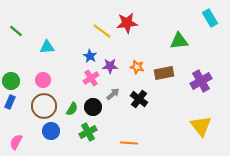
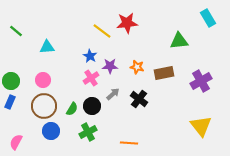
cyan rectangle: moved 2 px left
black circle: moved 1 px left, 1 px up
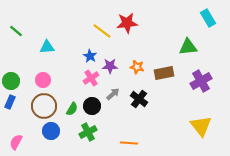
green triangle: moved 9 px right, 6 px down
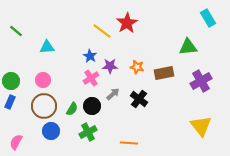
red star: rotated 25 degrees counterclockwise
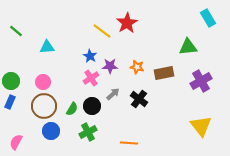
pink circle: moved 2 px down
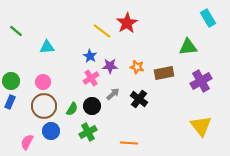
pink semicircle: moved 11 px right
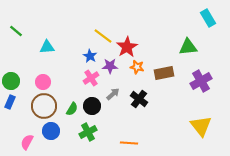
red star: moved 24 px down
yellow line: moved 1 px right, 5 px down
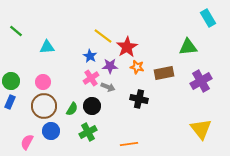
gray arrow: moved 5 px left, 7 px up; rotated 64 degrees clockwise
black cross: rotated 24 degrees counterclockwise
yellow triangle: moved 3 px down
orange line: moved 1 px down; rotated 12 degrees counterclockwise
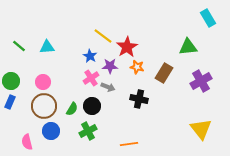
green line: moved 3 px right, 15 px down
brown rectangle: rotated 48 degrees counterclockwise
green cross: moved 1 px up
pink semicircle: rotated 42 degrees counterclockwise
